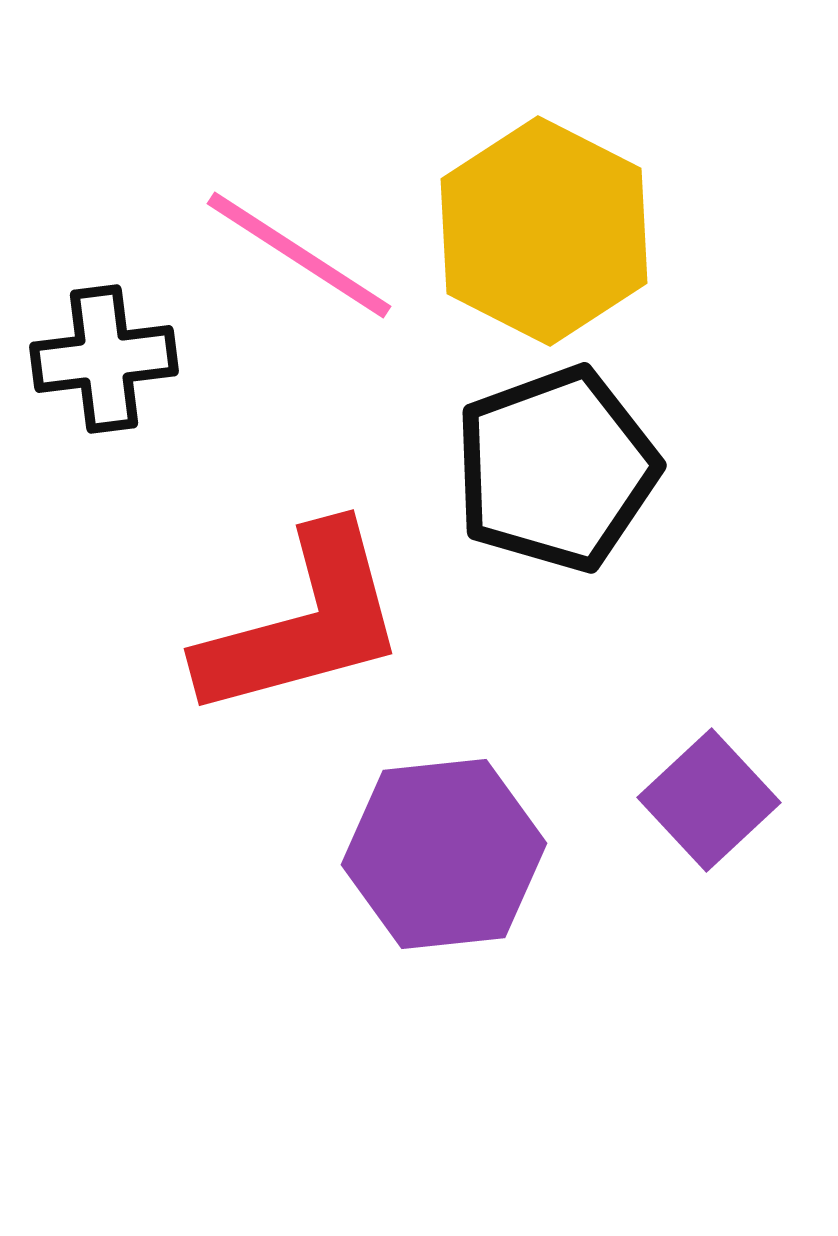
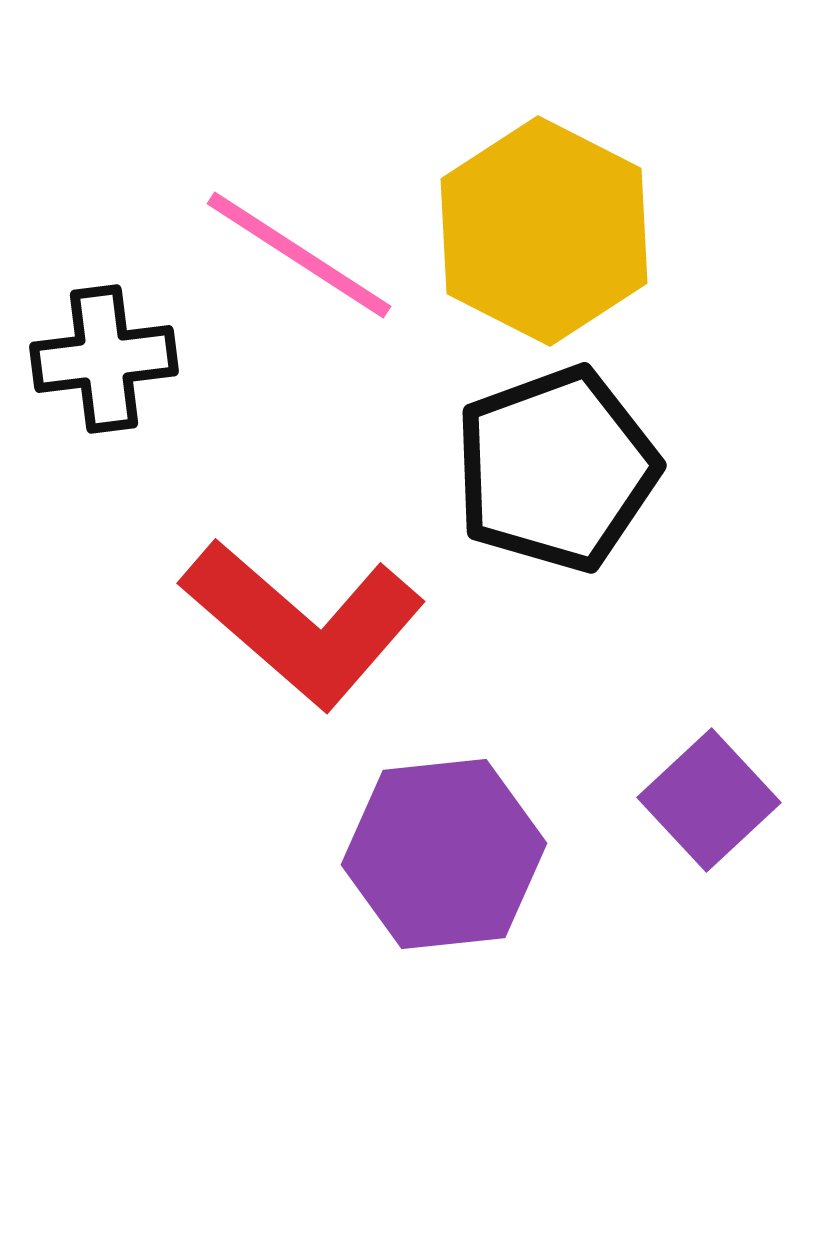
red L-shape: rotated 56 degrees clockwise
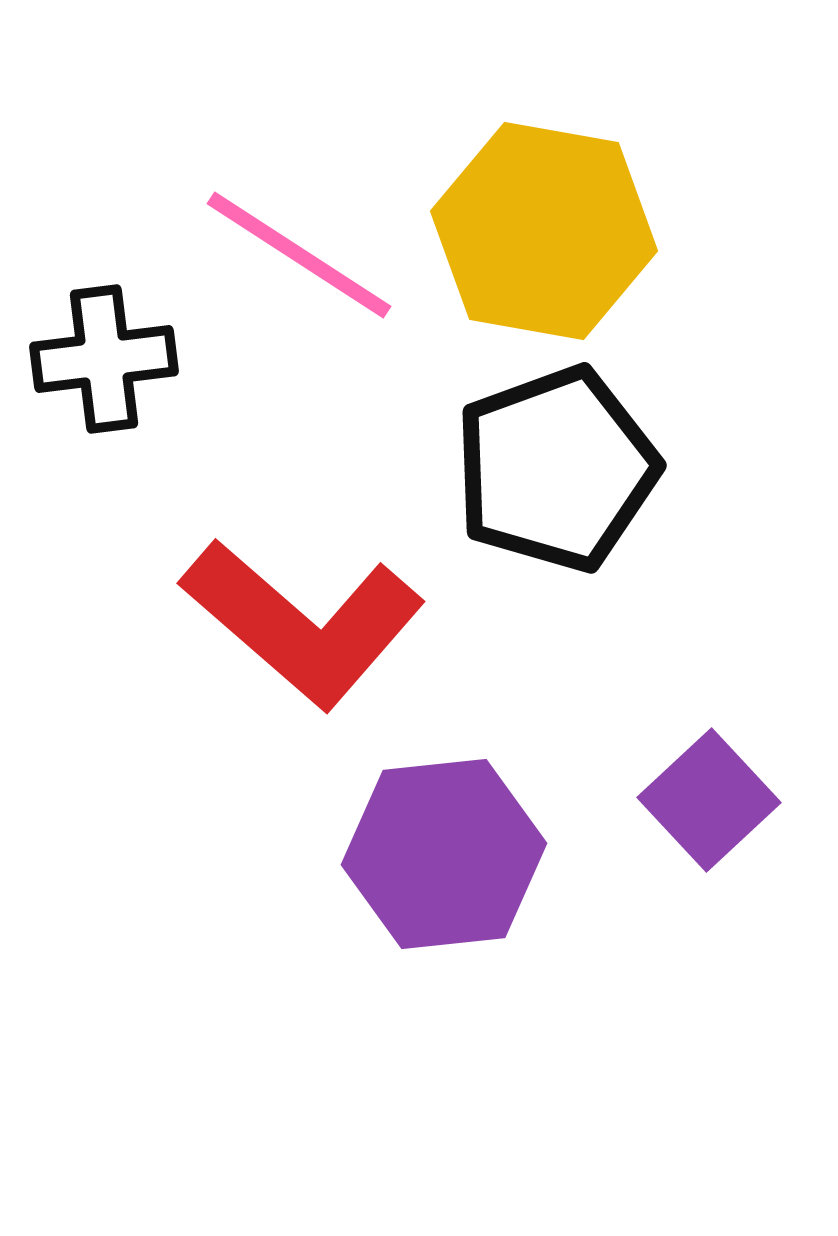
yellow hexagon: rotated 17 degrees counterclockwise
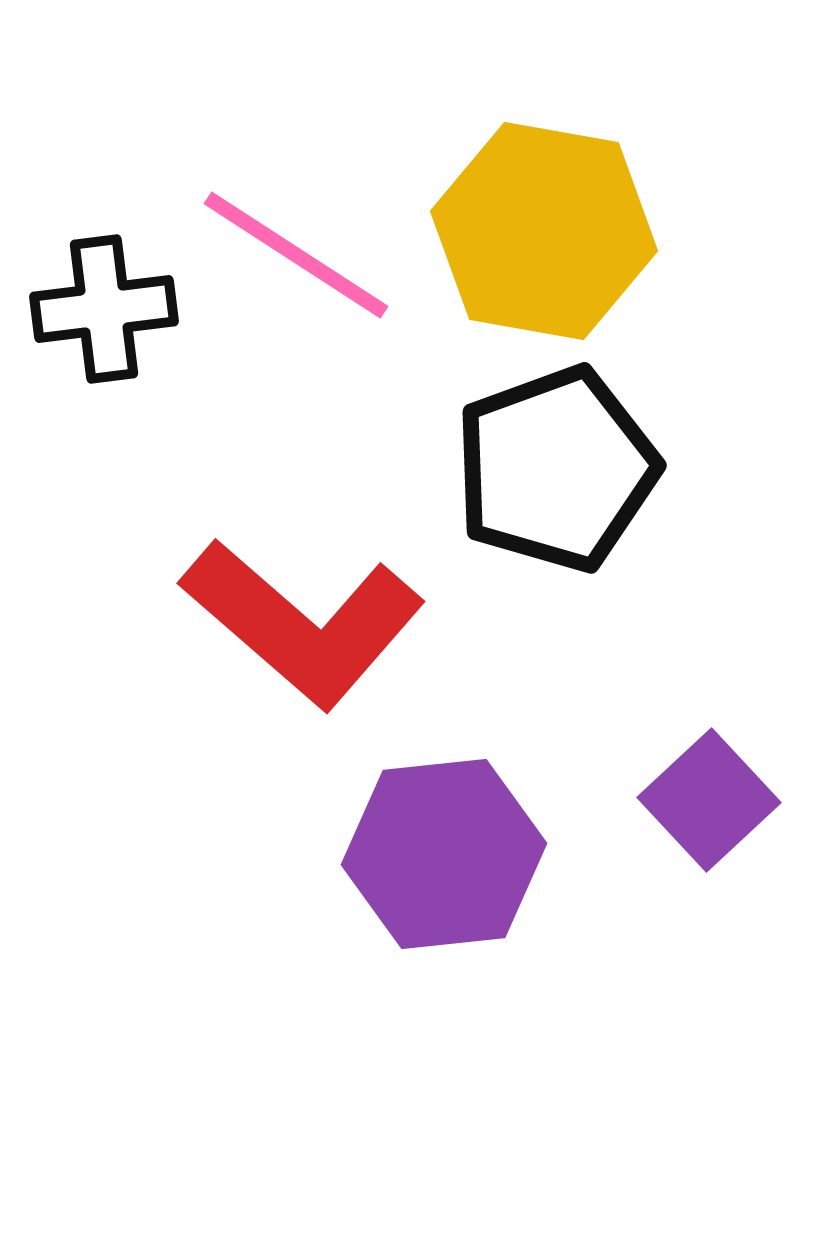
pink line: moved 3 px left
black cross: moved 50 px up
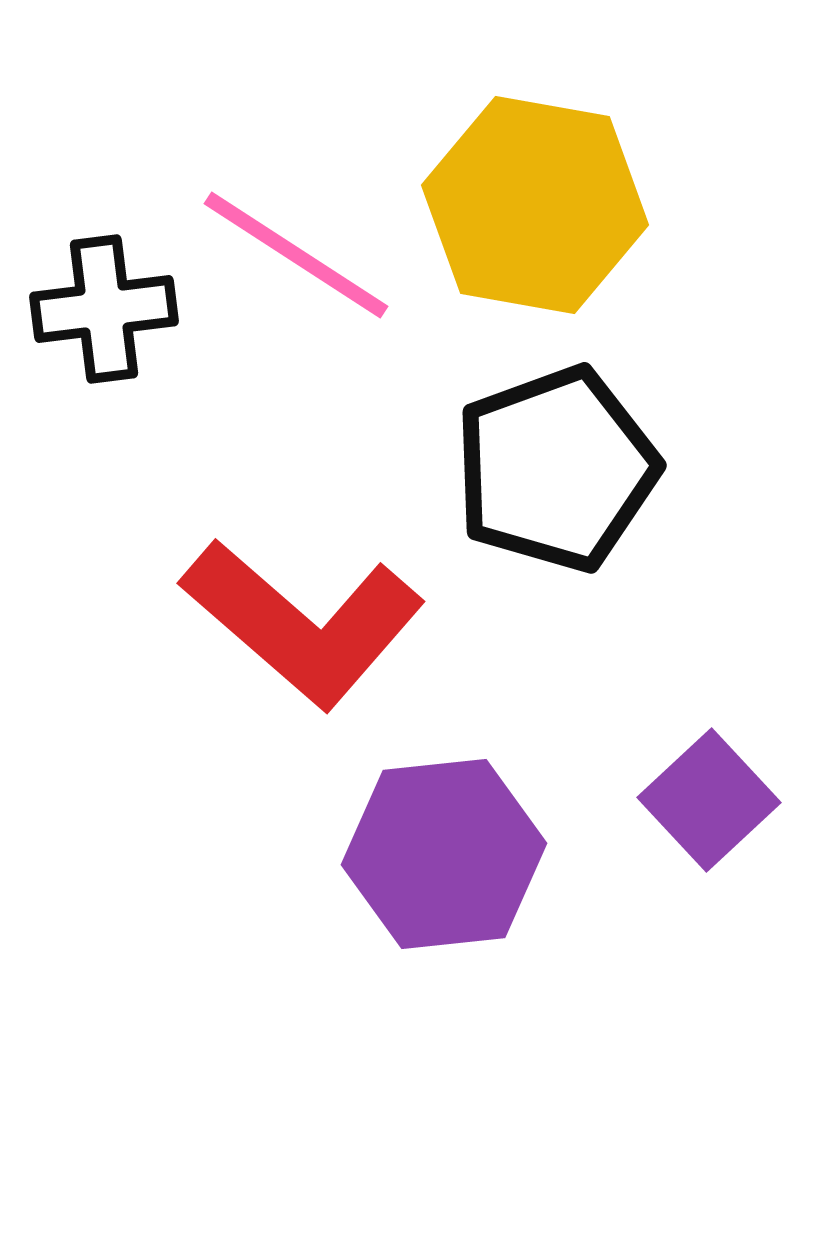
yellow hexagon: moved 9 px left, 26 px up
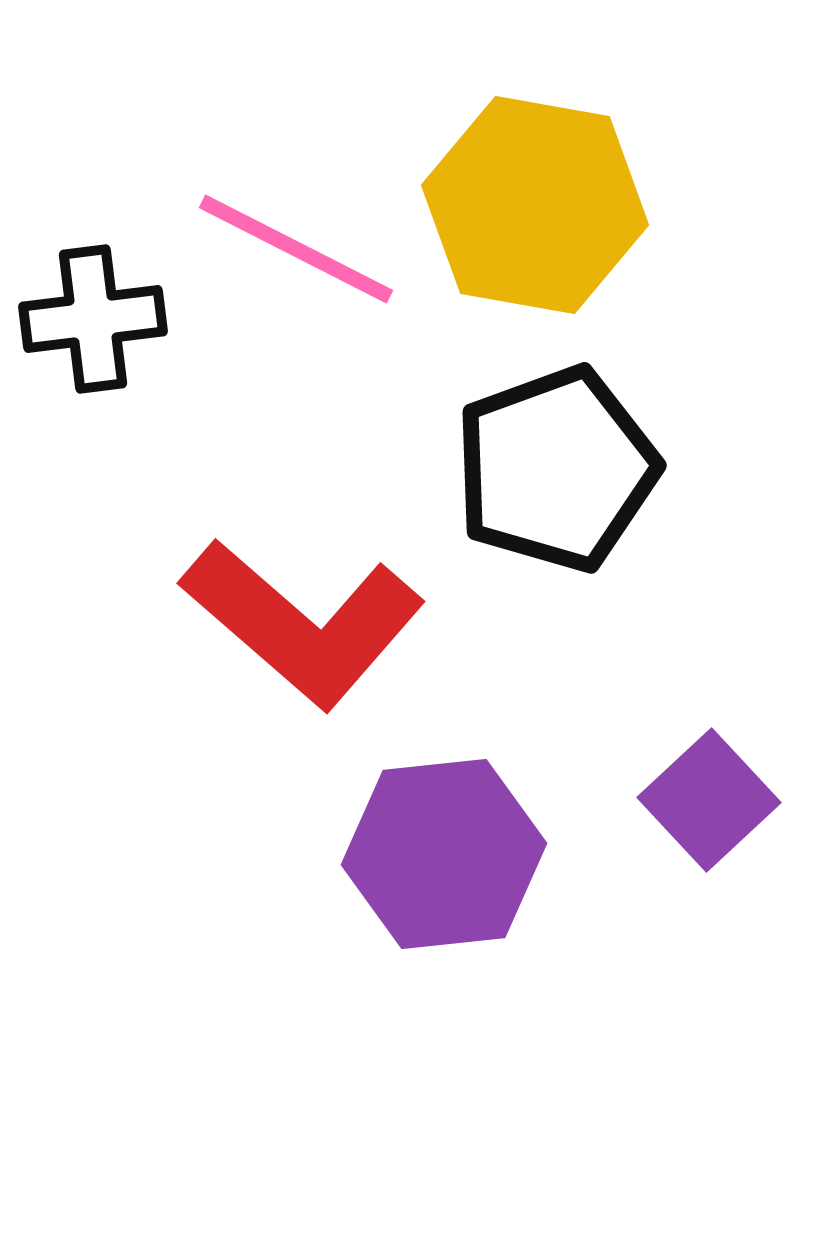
pink line: moved 6 px up; rotated 6 degrees counterclockwise
black cross: moved 11 px left, 10 px down
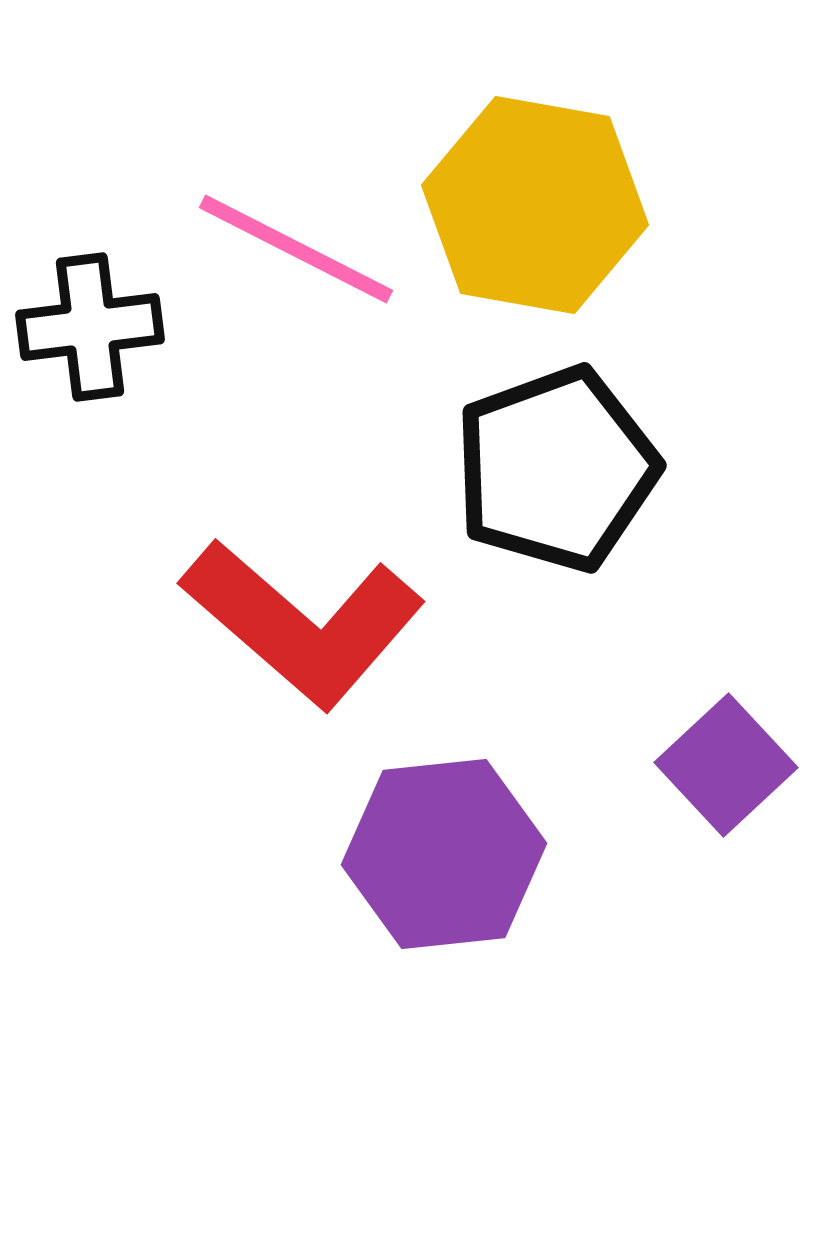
black cross: moved 3 px left, 8 px down
purple square: moved 17 px right, 35 px up
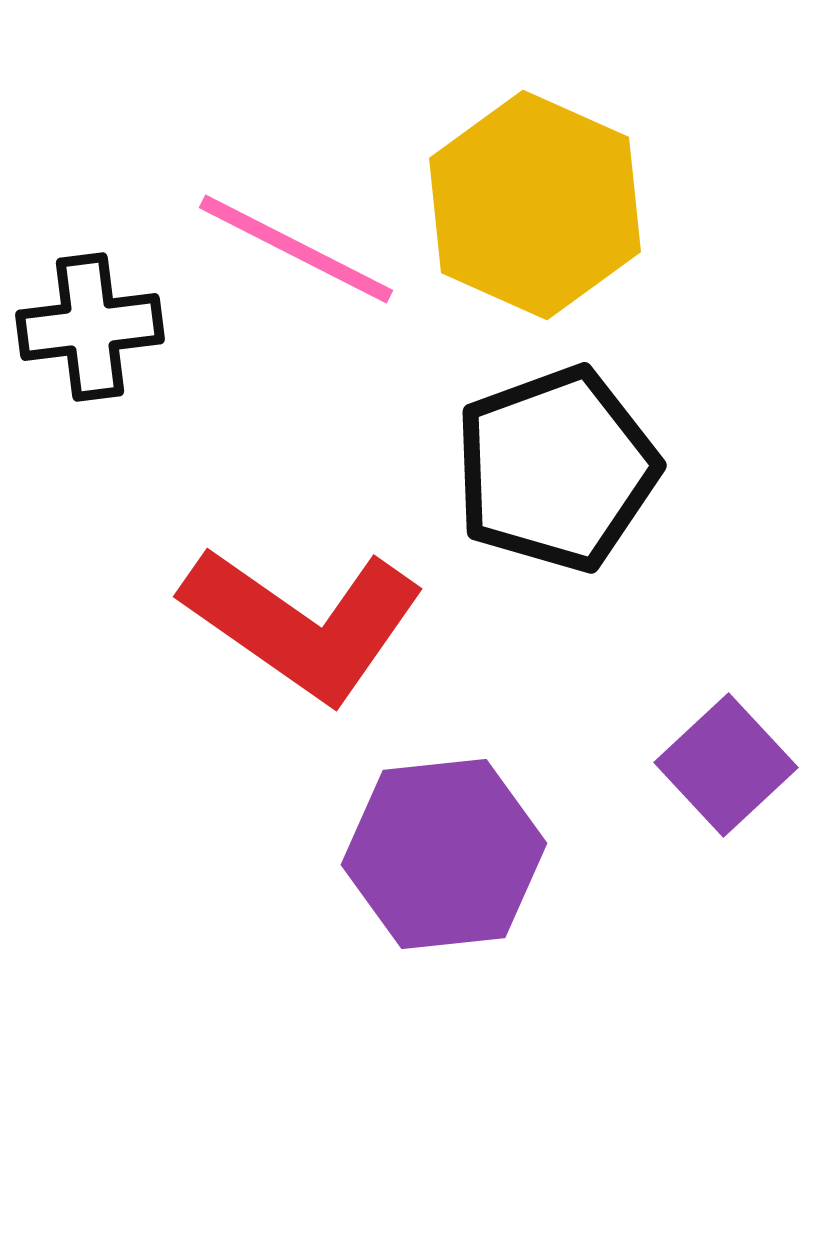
yellow hexagon: rotated 14 degrees clockwise
red L-shape: rotated 6 degrees counterclockwise
